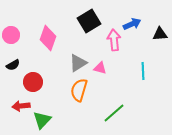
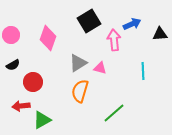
orange semicircle: moved 1 px right, 1 px down
green triangle: rotated 18 degrees clockwise
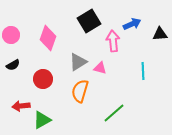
pink arrow: moved 1 px left, 1 px down
gray triangle: moved 1 px up
red circle: moved 10 px right, 3 px up
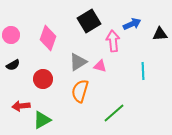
pink triangle: moved 2 px up
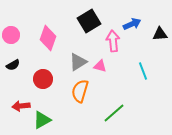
cyan line: rotated 18 degrees counterclockwise
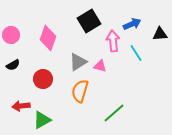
cyan line: moved 7 px left, 18 px up; rotated 12 degrees counterclockwise
